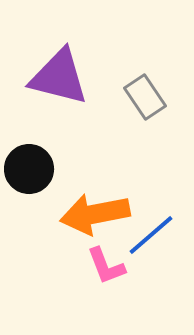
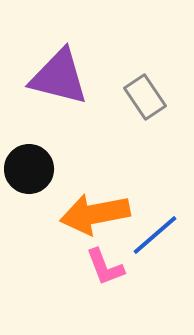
blue line: moved 4 px right
pink L-shape: moved 1 px left, 1 px down
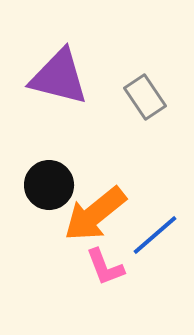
black circle: moved 20 px right, 16 px down
orange arrow: rotated 28 degrees counterclockwise
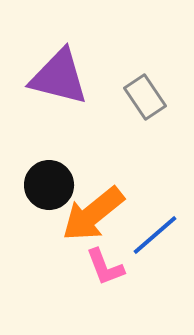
orange arrow: moved 2 px left
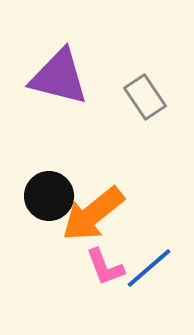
black circle: moved 11 px down
blue line: moved 6 px left, 33 px down
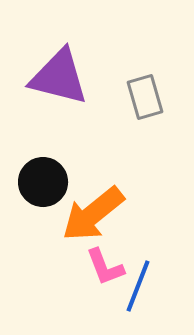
gray rectangle: rotated 18 degrees clockwise
black circle: moved 6 px left, 14 px up
blue line: moved 11 px left, 18 px down; rotated 28 degrees counterclockwise
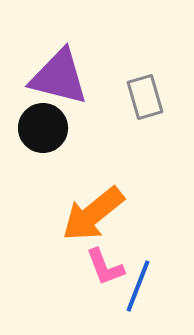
black circle: moved 54 px up
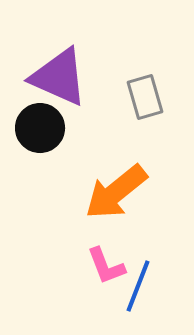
purple triangle: rotated 10 degrees clockwise
black circle: moved 3 px left
orange arrow: moved 23 px right, 22 px up
pink L-shape: moved 1 px right, 1 px up
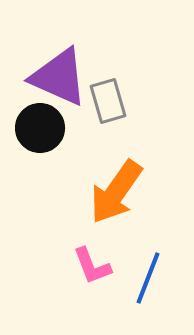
gray rectangle: moved 37 px left, 4 px down
orange arrow: rotated 16 degrees counterclockwise
pink L-shape: moved 14 px left
blue line: moved 10 px right, 8 px up
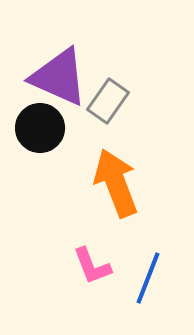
gray rectangle: rotated 51 degrees clockwise
orange arrow: moved 9 px up; rotated 124 degrees clockwise
